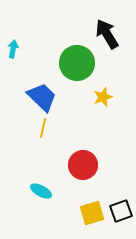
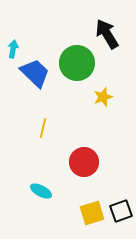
blue trapezoid: moved 7 px left, 24 px up
red circle: moved 1 px right, 3 px up
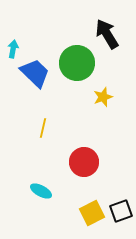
yellow square: rotated 10 degrees counterclockwise
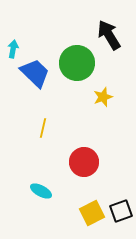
black arrow: moved 2 px right, 1 px down
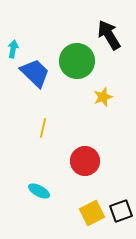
green circle: moved 2 px up
red circle: moved 1 px right, 1 px up
cyan ellipse: moved 2 px left
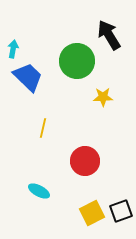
blue trapezoid: moved 7 px left, 4 px down
yellow star: rotated 18 degrees clockwise
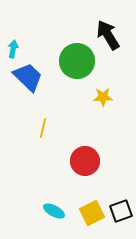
black arrow: moved 1 px left
cyan ellipse: moved 15 px right, 20 px down
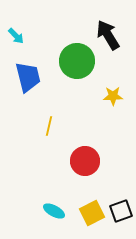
cyan arrow: moved 3 px right, 13 px up; rotated 126 degrees clockwise
blue trapezoid: rotated 32 degrees clockwise
yellow star: moved 10 px right, 1 px up
yellow line: moved 6 px right, 2 px up
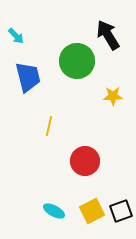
yellow square: moved 2 px up
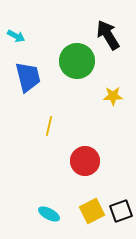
cyan arrow: rotated 18 degrees counterclockwise
cyan ellipse: moved 5 px left, 3 px down
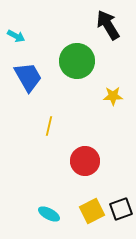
black arrow: moved 10 px up
blue trapezoid: rotated 16 degrees counterclockwise
black square: moved 2 px up
